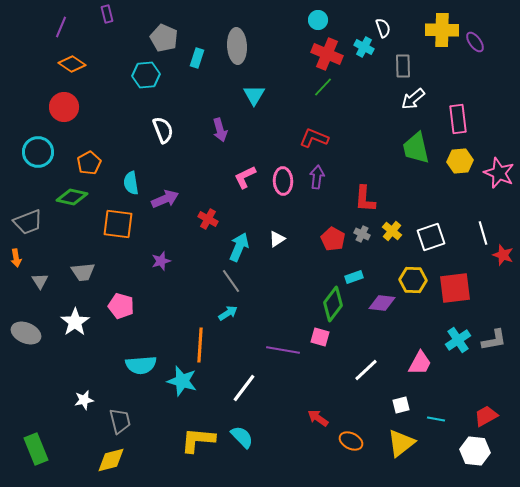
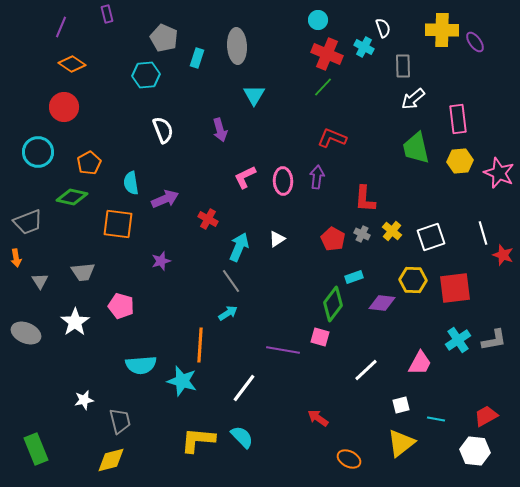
red L-shape at (314, 138): moved 18 px right
orange ellipse at (351, 441): moved 2 px left, 18 px down
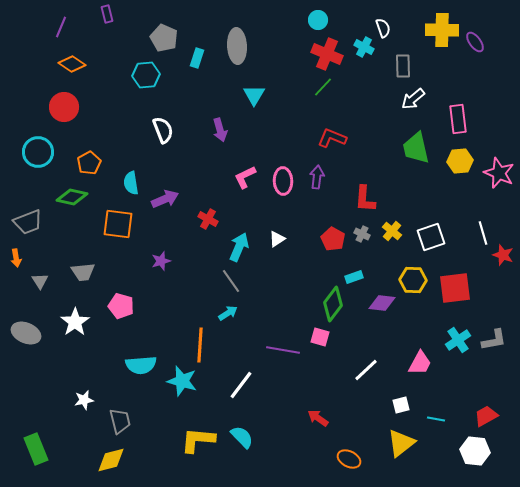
white line at (244, 388): moved 3 px left, 3 px up
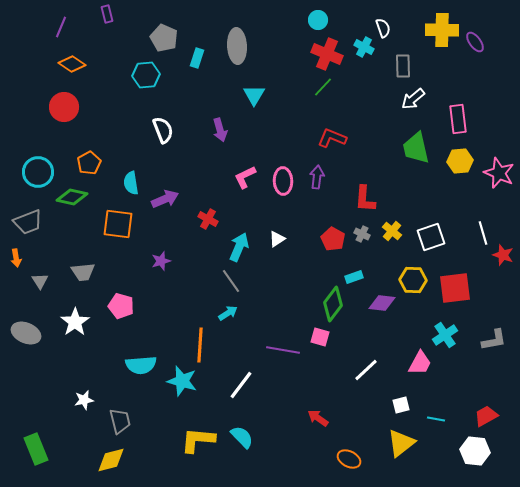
cyan circle at (38, 152): moved 20 px down
cyan cross at (458, 340): moved 13 px left, 5 px up
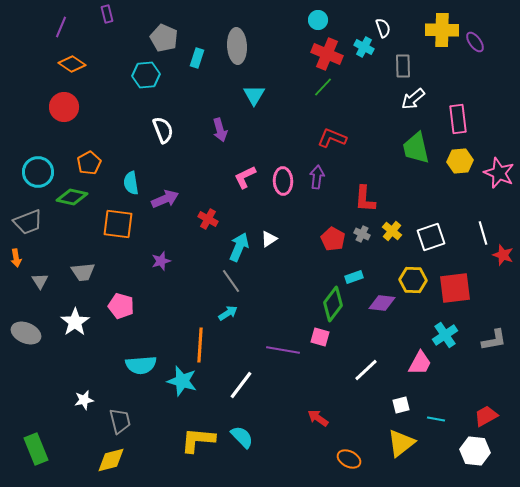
white triangle at (277, 239): moved 8 px left
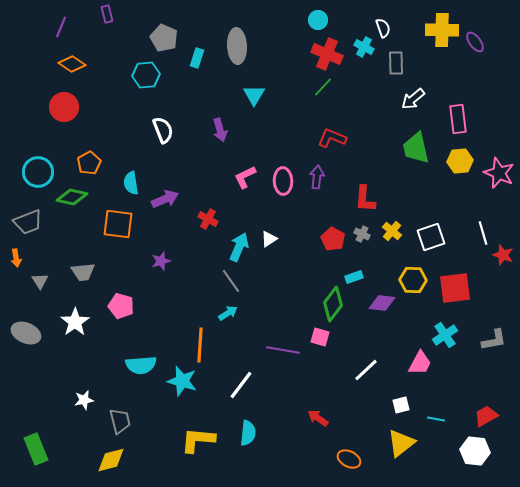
gray rectangle at (403, 66): moved 7 px left, 3 px up
cyan semicircle at (242, 437): moved 6 px right, 4 px up; rotated 50 degrees clockwise
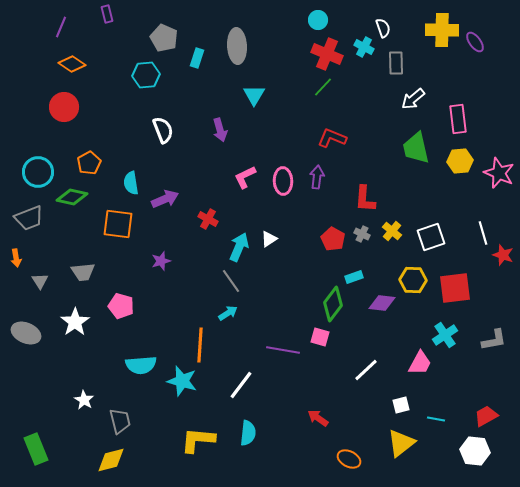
gray trapezoid at (28, 222): moved 1 px right, 4 px up
white star at (84, 400): rotated 30 degrees counterclockwise
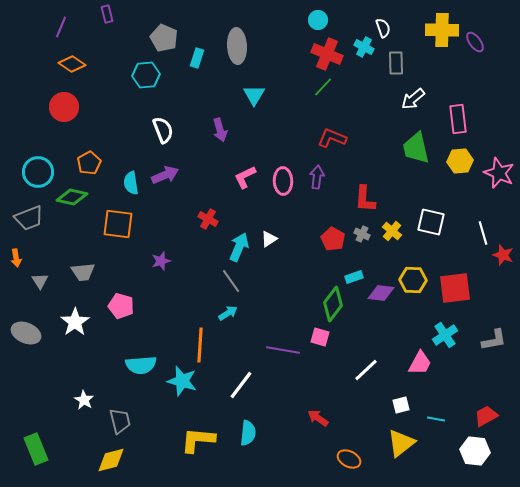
purple arrow at (165, 199): moved 24 px up
white square at (431, 237): moved 15 px up; rotated 32 degrees clockwise
purple diamond at (382, 303): moved 1 px left, 10 px up
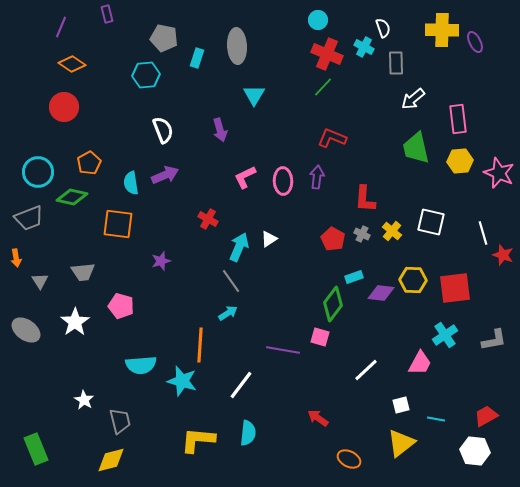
gray pentagon at (164, 38): rotated 12 degrees counterclockwise
purple ellipse at (475, 42): rotated 10 degrees clockwise
gray ellipse at (26, 333): moved 3 px up; rotated 12 degrees clockwise
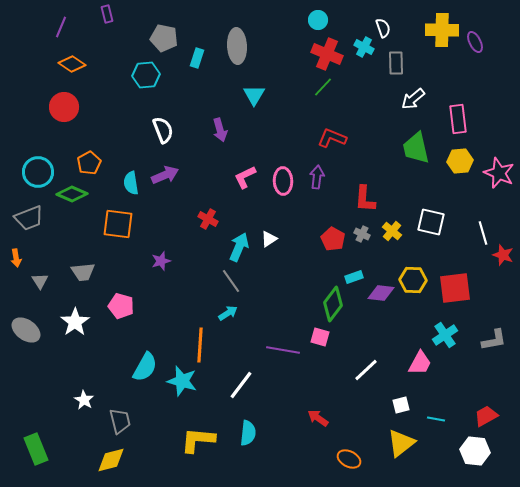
green diamond at (72, 197): moved 3 px up; rotated 12 degrees clockwise
cyan semicircle at (141, 365): moved 4 px right, 2 px down; rotated 56 degrees counterclockwise
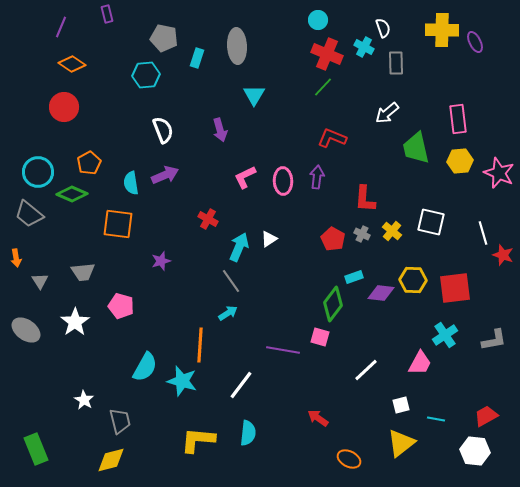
white arrow at (413, 99): moved 26 px left, 14 px down
gray trapezoid at (29, 218): moved 4 px up; rotated 60 degrees clockwise
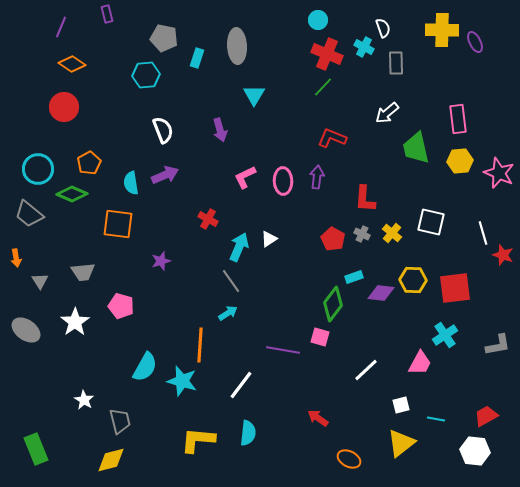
cyan circle at (38, 172): moved 3 px up
yellow cross at (392, 231): moved 2 px down
gray L-shape at (494, 340): moved 4 px right, 5 px down
